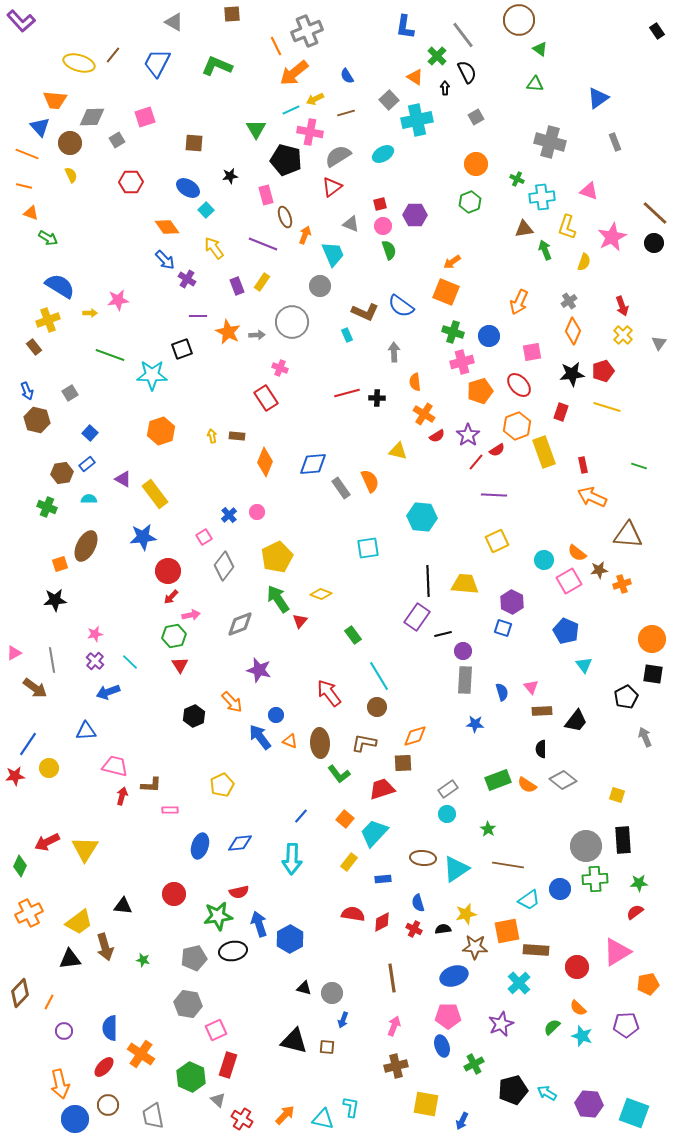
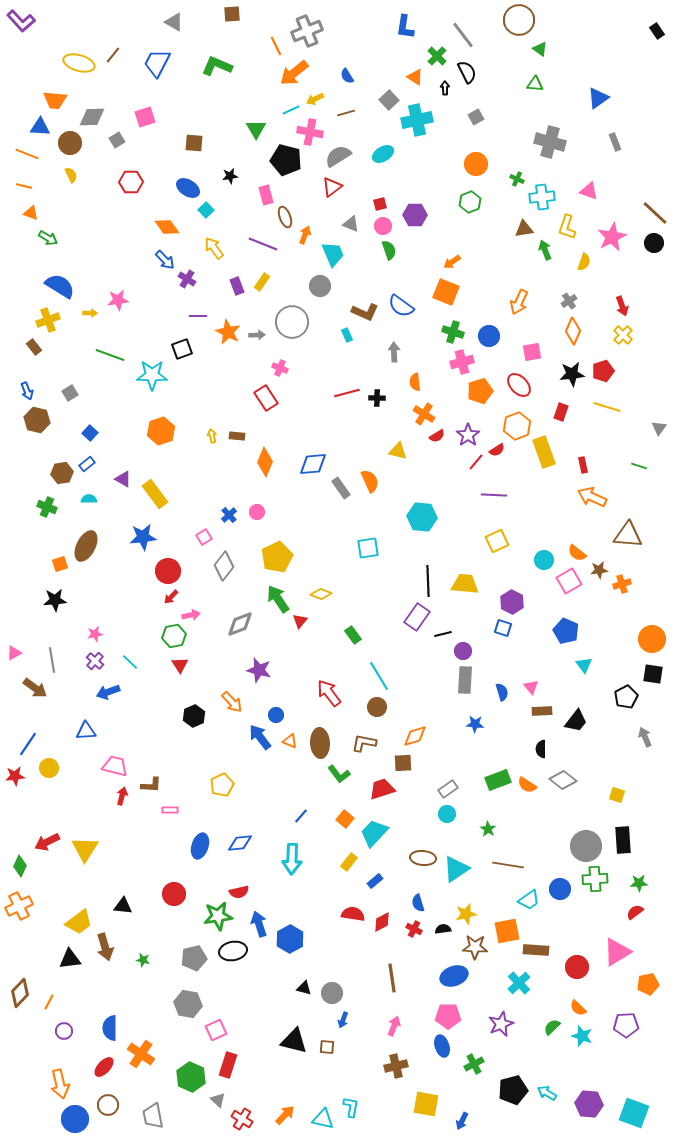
blue triangle at (40, 127): rotated 45 degrees counterclockwise
gray triangle at (659, 343): moved 85 px down
blue rectangle at (383, 879): moved 8 px left, 2 px down; rotated 35 degrees counterclockwise
orange cross at (29, 913): moved 10 px left, 7 px up
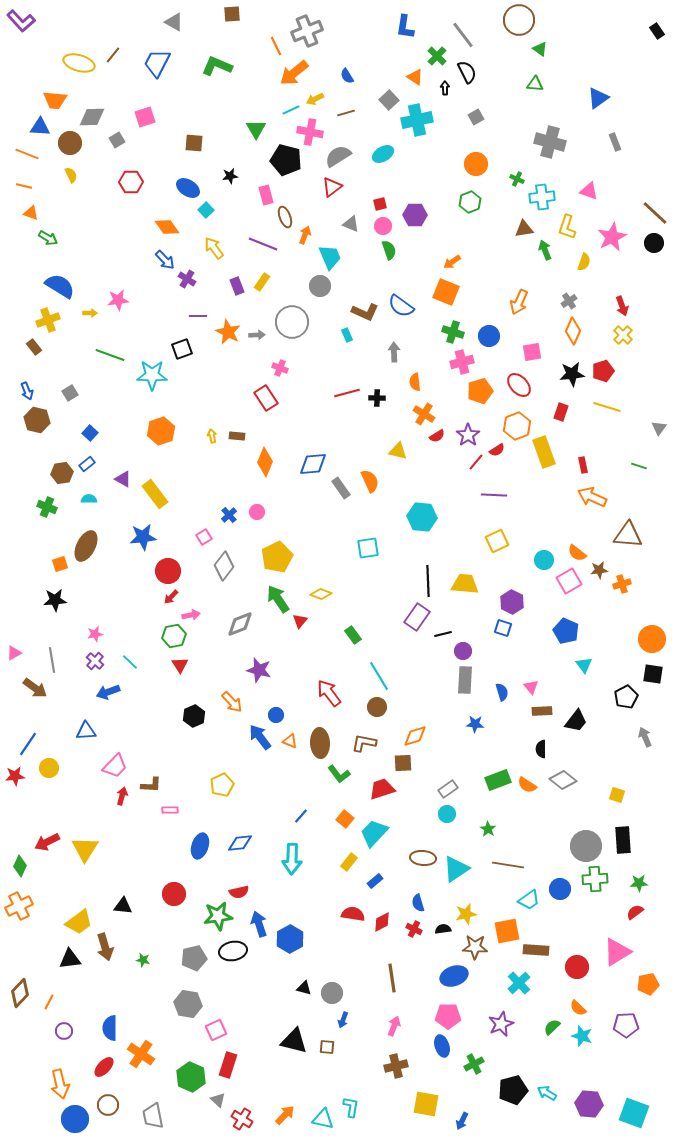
cyan trapezoid at (333, 254): moved 3 px left, 3 px down
pink trapezoid at (115, 766): rotated 120 degrees clockwise
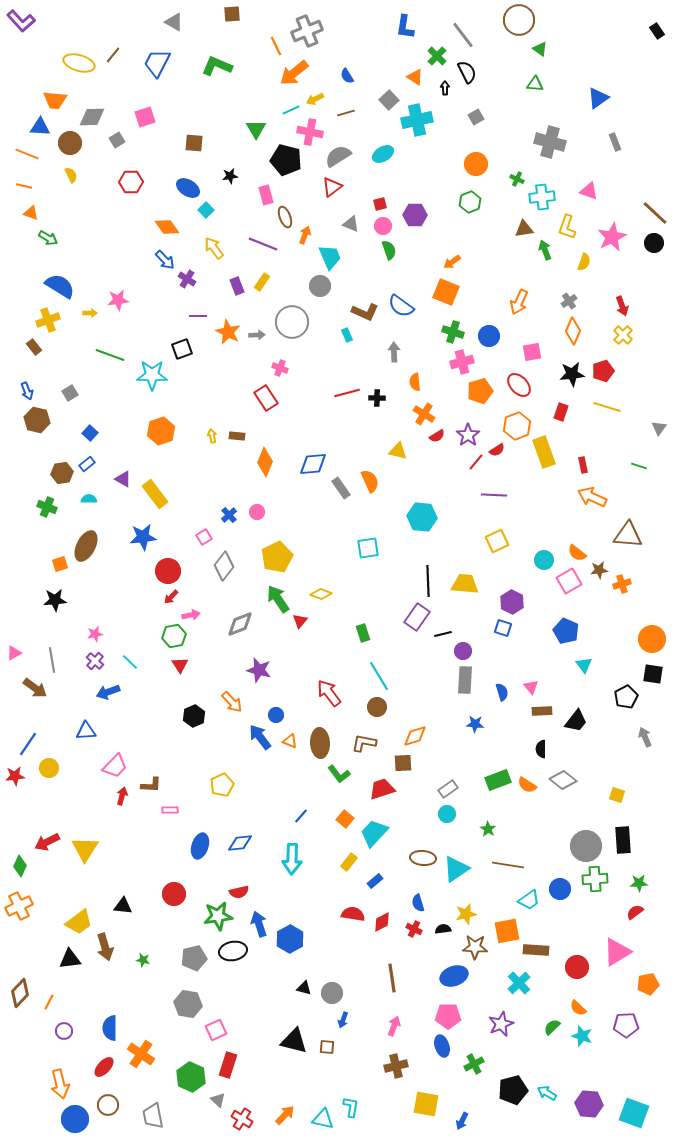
green rectangle at (353, 635): moved 10 px right, 2 px up; rotated 18 degrees clockwise
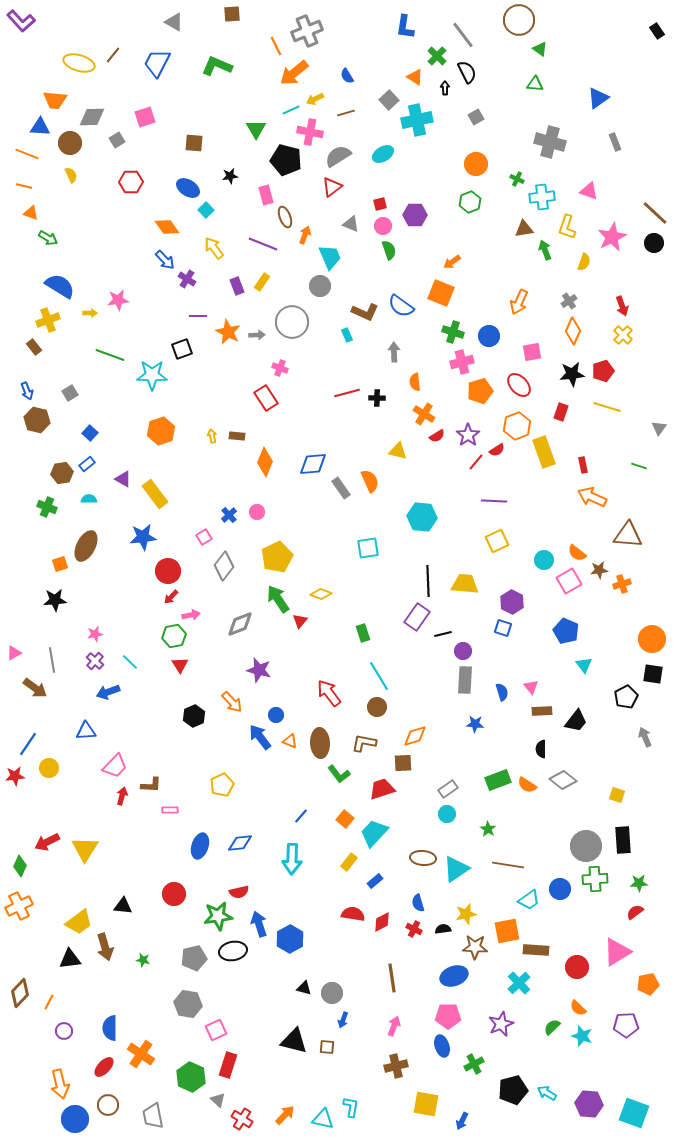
orange square at (446, 292): moved 5 px left, 1 px down
purple line at (494, 495): moved 6 px down
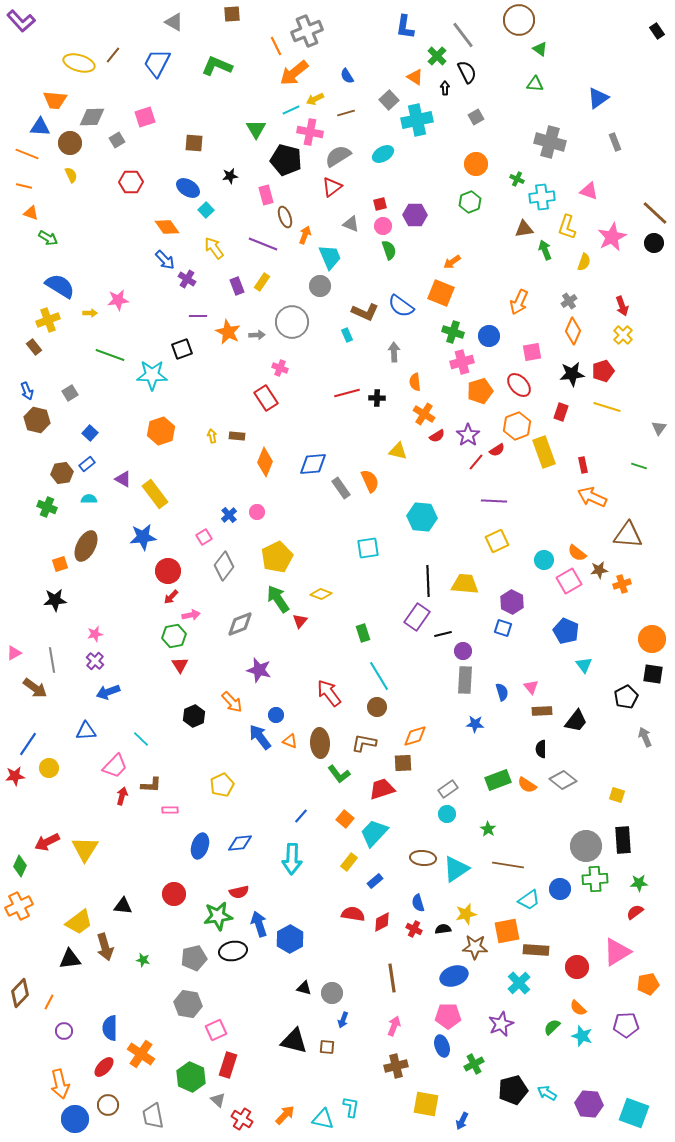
cyan line at (130, 662): moved 11 px right, 77 px down
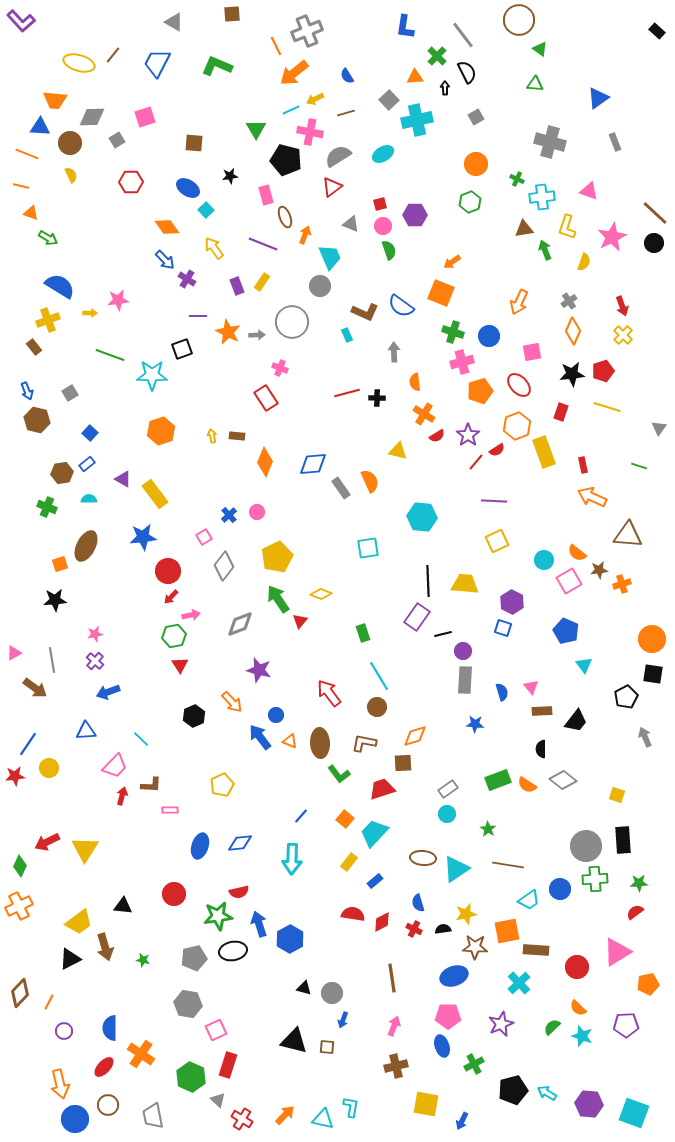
black rectangle at (657, 31): rotated 14 degrees counterclockwise
orange triangle at (415, 77): rotated 36 degrees counterclockwise
orange line at (24, 186): moved 3 px left
black triangle at (70, 959): rotated 20 degrees counterclockwise
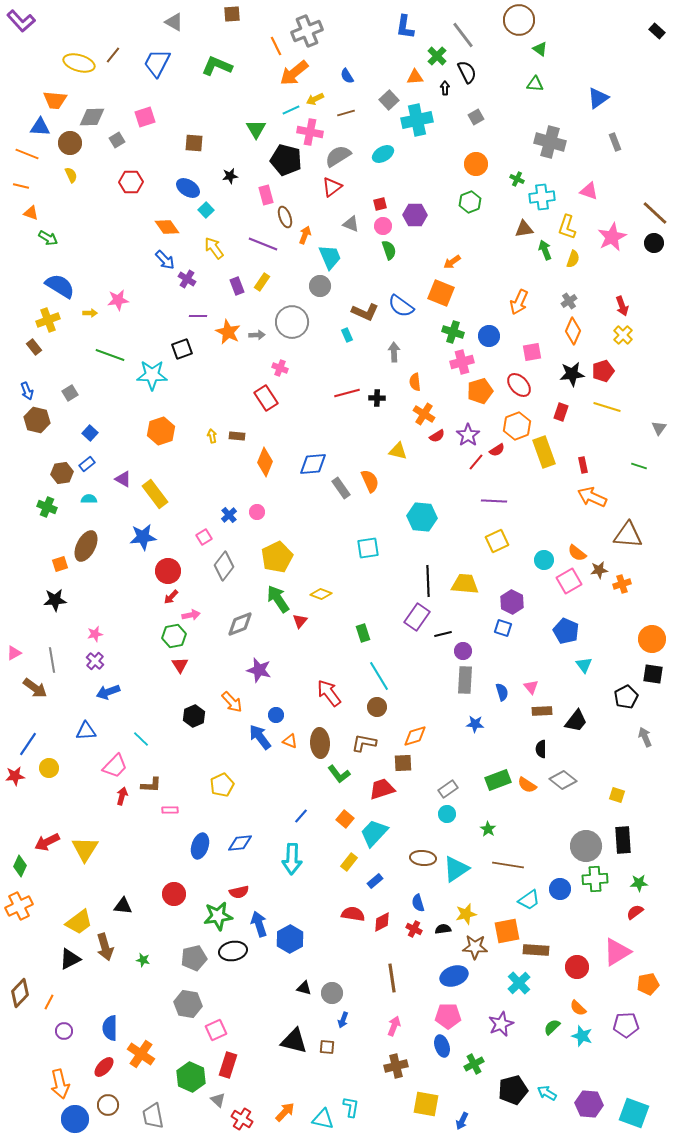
yellow semicircle at (584, 262): moved 11 px left, 3 px up
orange arrow at (285, 1115): moved 3 px up
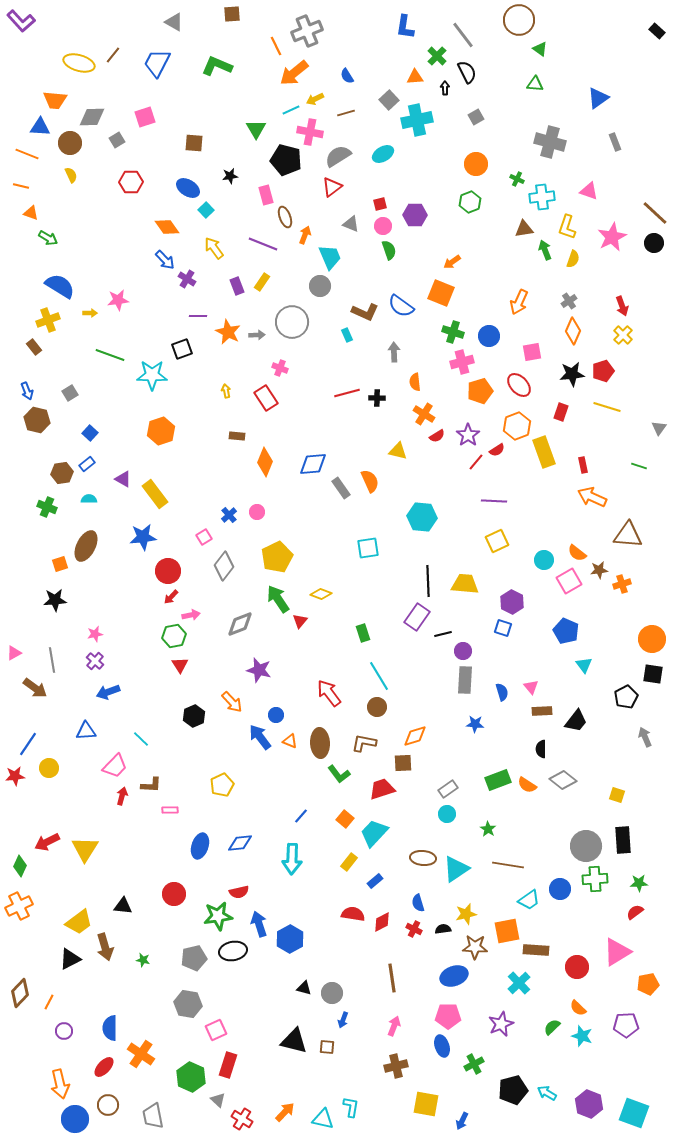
yellow arrow at (212, 436): moved 14 px right, 45 px up
purple hexagon at (589, 1104): rotated 16 degrees clockwise
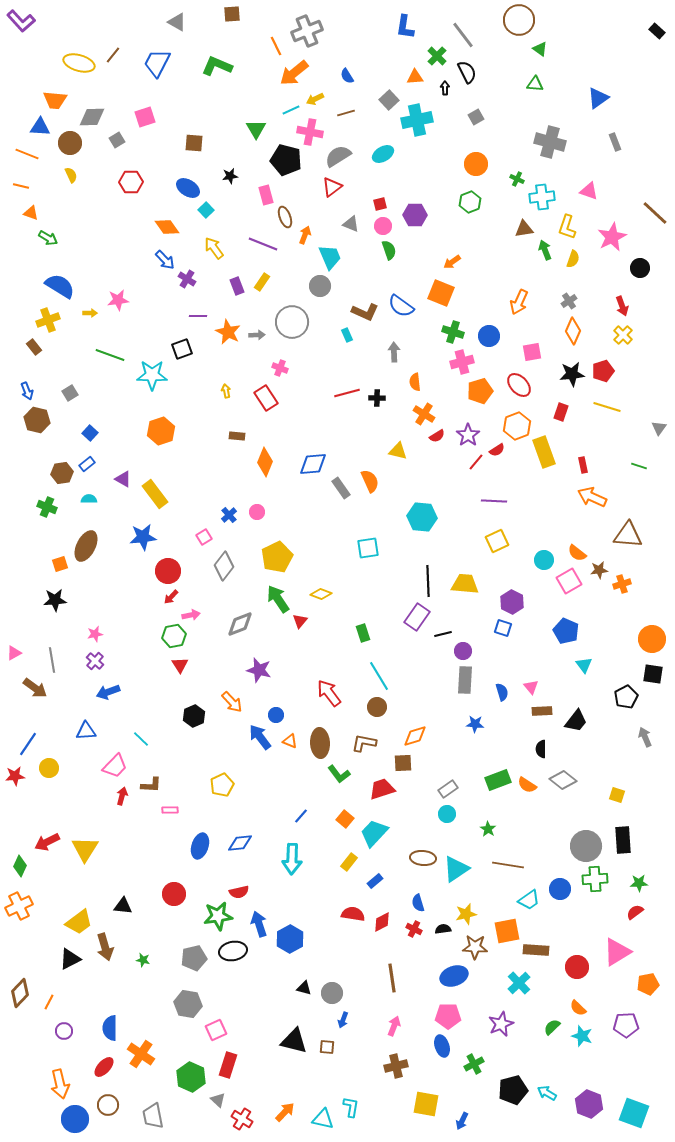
gray triangle at (174, 22): moved 3 px right
black circle at (654, 243): moved 14 px left, 25 px down
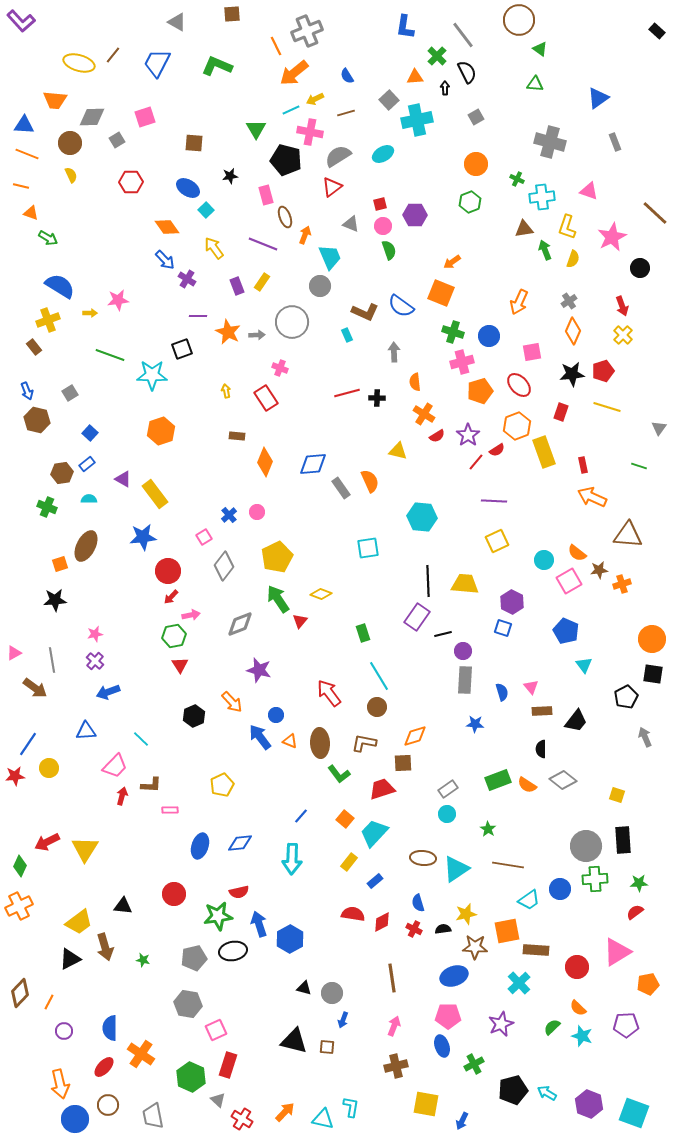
blue triangle at (40, 127): moved 16 px left, 2 px up
